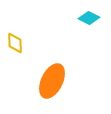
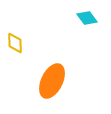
cyan diamond: moved 2 px left; rotated 25 degrees clockwise
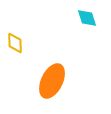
cyan diamond: rotated 20 degrees clockwise
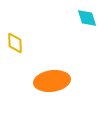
orange ellipse: rotated 56 degrees clockwise
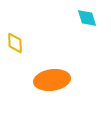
orange ellipse: moved 1 px up
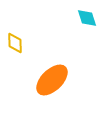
orange ellipse: rotated 36 degrees counterclockwise
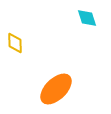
orange ellipse: moved 4 px right, 9 px down
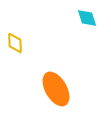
orange ellipse: rotated 76 degrees counterclockwise
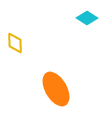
cyan diamond: rotated 40 degrees counterclockwise
